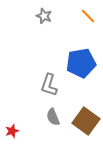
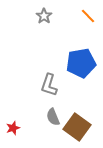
gray star: rotated 14 degrees clockwise
brown square: moved 9 px left, 6 px down
red star: moved 1 px right, 3 px up
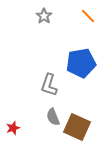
brown square: rotated 12 degrees counterclockwise
